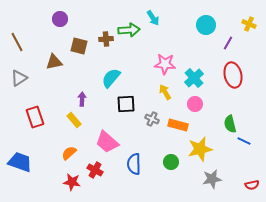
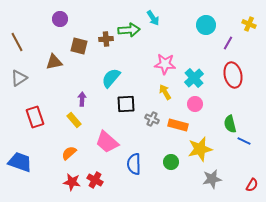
red cross: moved 10 px down
red semicircle: rotated 48 degrees counterclockwise
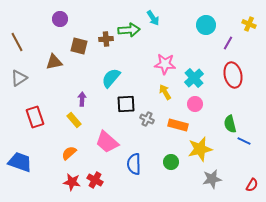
gray cross: moved 5 px left
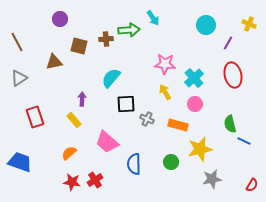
red cross: rotated 28 degrees clockwise
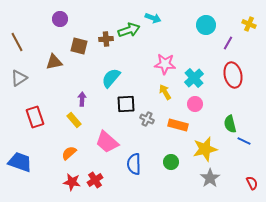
cyan arrow: rotated 35 degrees counterclockwise
green arrow: rotated 15 degrees counterclockwise
yellow star: moved 5 px right
gray star: moved 2 px left, 1 px up; rotated 24 degrees counterclockwise
red semicircle: moved 2 px up; rotated 56 degrees counterclockwise
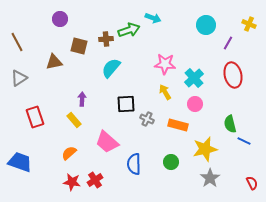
cyan semicircle: moved 10 px up
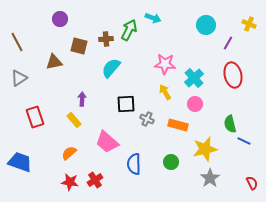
green arrow: rotated 45 degrees counterclockwise
red star: moved 2 px left
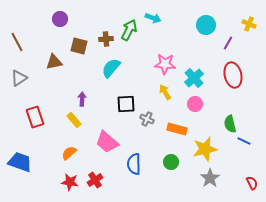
orange rectangle: moved 1 px left, 4 px down
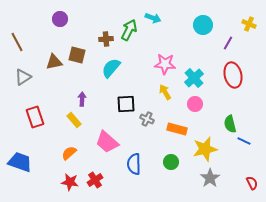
cyan circle: moved 3 px left
brown square: moved 2 px left, 9 px down
gray triangle: moved 4 px right, 1 px up
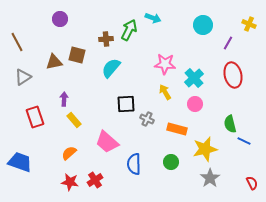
purple arrow: moved 18 px left
